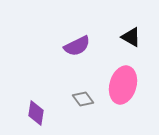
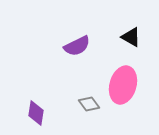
gray diamond: moved 6 px right, 5 px down
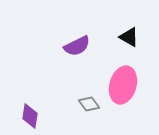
black triangle: moved 2 px left
purple diamond: moved 6 px left, 3 px down
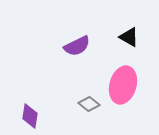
gray diamond: rotated 15 degrees counterclockwise
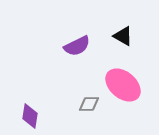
black triangle: moved 6 px left, 1 px up
pink ellipse: rotated 66 degrees counterclockwise
gray diamond: rotated 40 degrees counterclockwise
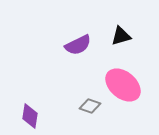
black triangle: moved 2 px left; rotated 45 degrees counterclockwise
purple semicircle: moved 1 px right, 1 px up
gray diamond: moved 1 px right, 2 px down; rotated 20 degrees clockwise
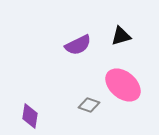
gray diamond: moved 1 px left, 1 px up
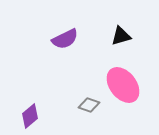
purple semicircle: moved 13 px left, 6 px up
pink ellipse: rotated 12 degrees clockwise
purple diamond: rotated 40 degrees clockwise
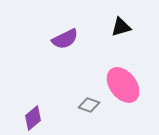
black triangle: moved 9 px up
purple diamond: moved 3 px right, 2 px down
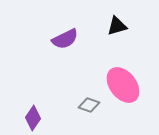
black triangle: moved 4 px left, 1 px up
purple diamond: rotated 15 degrees counterclockwise
